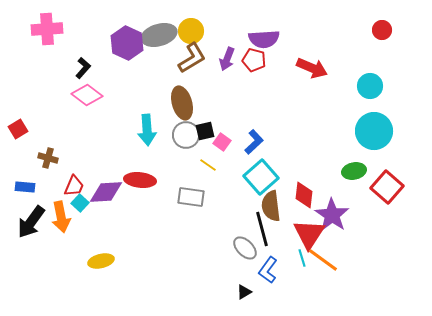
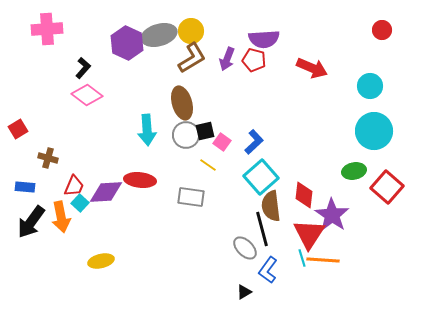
orange line at (323, 260): rotated 32 degrees counterclockwise
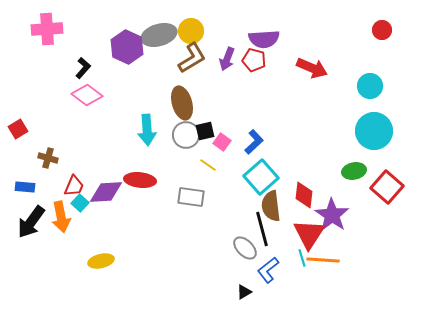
purple hexagon at (127, 43): moved 4 px down
blue L-shape at (268, 270): rotated 16 degrees clockwise
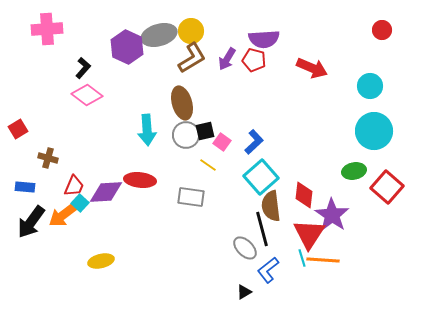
purple arrow at (227, 59): rotated 10 degrees clockwise
orange arrow at (61, 217): moved 2 px right, 2 px up; rotated 64 degrees clockwise
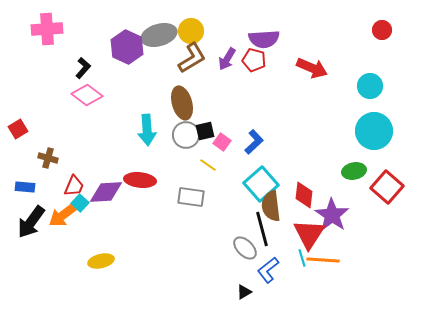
cyan square at (261, 177): moved 7 px down
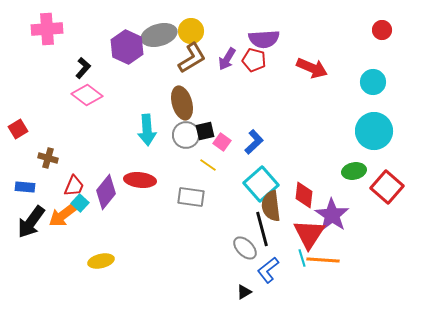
cyan circle at (370, 86): moved 3 px right, 4 px up
purple diamond at (106, 192): rotated 48 degrees counterclockwise
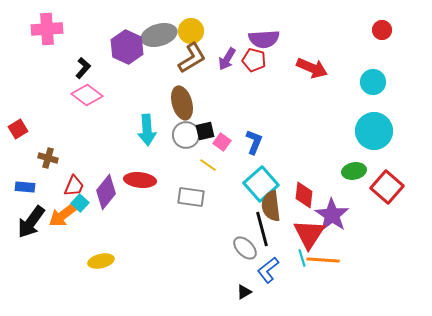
blue L-shape at (254, 142): rotated 25 degrees counterclockwise
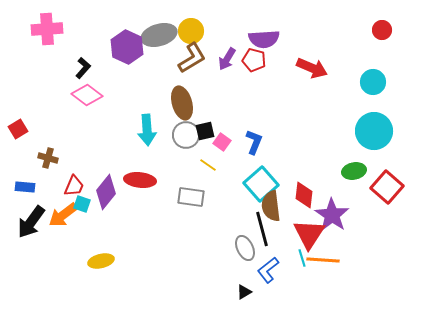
cyan square at (80, 203): moved 2 px right, 1 px down; rotated 24 degrees counterclockwise
gray ellipse at (245, 248): rotated 20 degrees clockwise
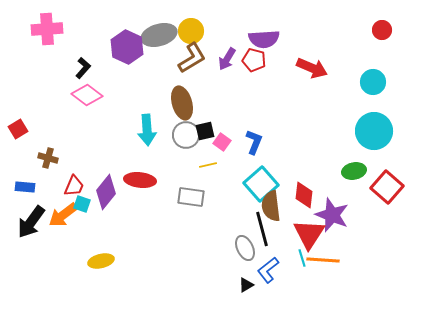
yellow line at (208, 165): rotated 48 degrees counterclockwise
purple star at (332, 215): rotated 12 degrees counterclockwise
black triangle at (244, 292): moved 2 px right, 7 px up
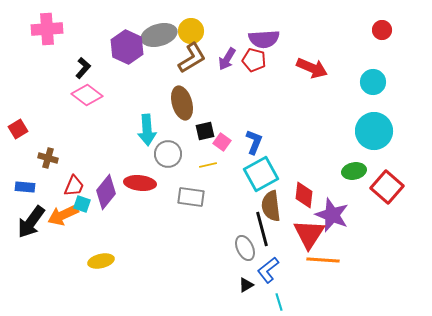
gray circle at (186, 135): moved 18 px left, 19 px down
red ellipse at (140, 180): moved 3 px down
cyan square at (261, 184): moved 10 px up; rotated 12 degrees clockwise
orange arrow at (63, 215): rotated 12 degrees clockwise
cyan line at (302, 258): moved 23 px left, 44 px down
